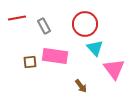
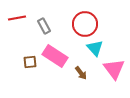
pink rectangle: rotated 25 degrees clockwise
brown arrow: moved 13 px up
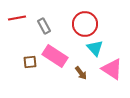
pink triangle: moved 2 px left; rotated 20 degrees counterclockwise
